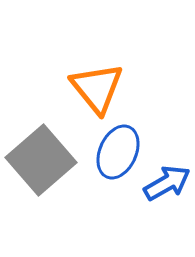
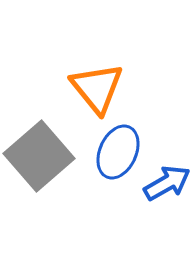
gray square: moved 2 px left, 4 px up
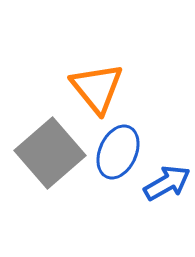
gray square: moved 11 px right, 3 px up
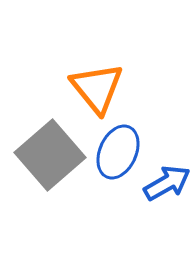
gray square: moved 2 px down
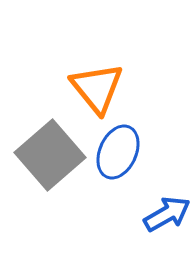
blue arrow: moved 31 px down
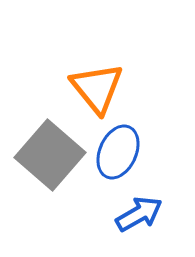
gray square: rotated 8 degrees counterclockwise
blue arrow: moved 28 px left
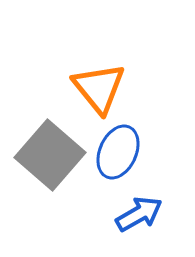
orange triangle: moved 2 px right
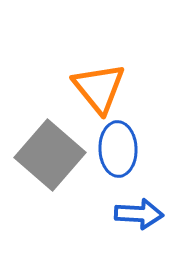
blue ellipse: moved 3 px up; rotated 26 degrees counterclockwise
blue arrow: rotated 33 degrees clockwise
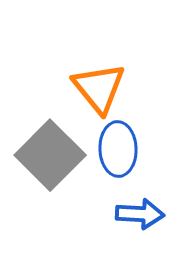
gray square: rotated 4 degrees clockwise
blue arrow: moved 1 px right
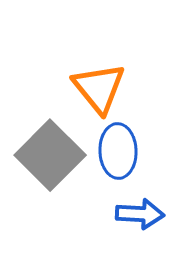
blue ellipse: moved 2 px down
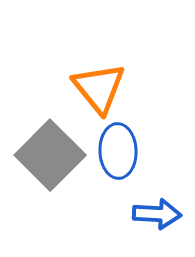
blue arrow: moved 17 px right
